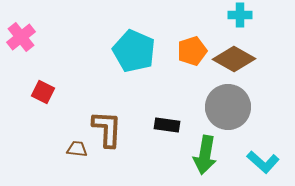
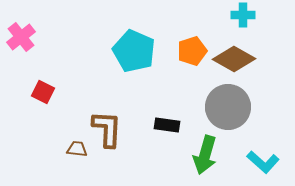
cyan cross: moved 3 px right
green arrow: rotated 6 degrees clockwise
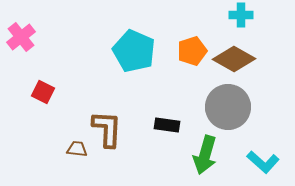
cyan cross: moved 2 px left
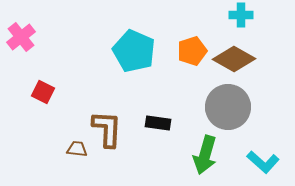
black rectangle: moved 9 px left, 2 px up
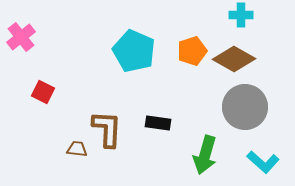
gray circle: moved 17 px right
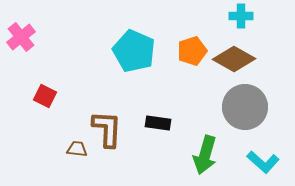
cyan cross: moved 1 px down
red square: moved 2 px right, 4 px down
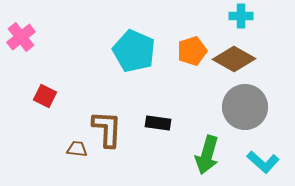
green arrow: moved 2 px right
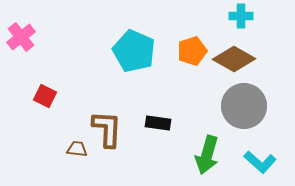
gray circle: moved 1 px left, 1 px up
cyan L-shape: moved 3 px left
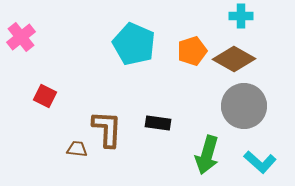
cyan pentagon: moved 7 px up
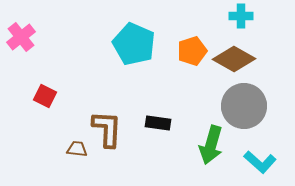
green arrow: moved 4 px right, 10 px up
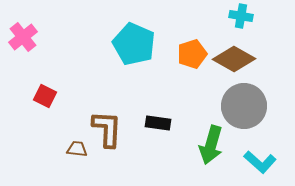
cyan cross: rotated 10 degrees clockwise
pink cross: moved 2 px right
orange pentagon: moved 3 px down
